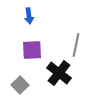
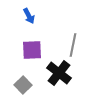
blue arrow: rotated 21 degrees counterclockwise
gray line: moved 3 px left
gray square: moved 3 px right
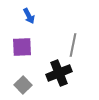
purple square: moved 10 px left, 3 px up
black cross: rotated 30 degrees clockwise
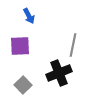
purple square: moved 2 px left, 1 px up
